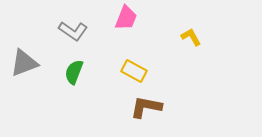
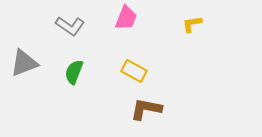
gray L-shape: moved 3 px left, 5 px up
yellow L-shape: moved 1 px right, 13 px up; rotated 70 degrees counterclockwise
brown L-shape: moved 2 px down
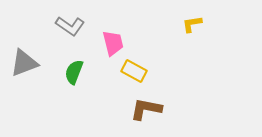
pink trapezoid: moved 13 px left, 25 px down; rotated 36 degrees counterclockwise
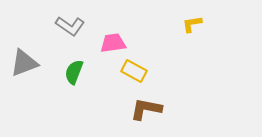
pink trapezoid: rotated 84 degrees counterclockwise
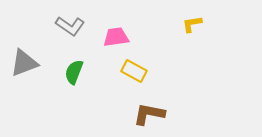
pink trapezoid: moved 3 px right, 6 px up
brown L-shape: moved 3 px right, 5 px down
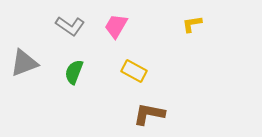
pink trapezoid: moved 11 px up; rotated 52 degrees counterclockwise
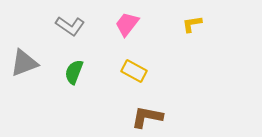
pink trapezoid: moved 11 px right, 2 px up; rotated 8 degrees clockwise
brown L-shape: moved 2 px left, 3 px down
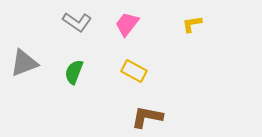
gray L-shape: moved 7 px right, 4 px up
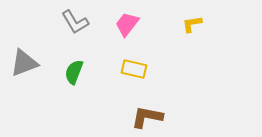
gray L-shape: moved 2 px left; rotated 24 degrees clockwise
yellow rectangle: moved 2 px up; rotated 15 degrees counterclockwise
